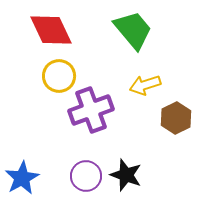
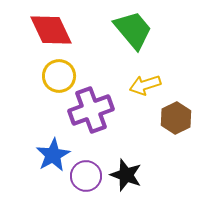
blue star: moved 31 px right, 23 px up
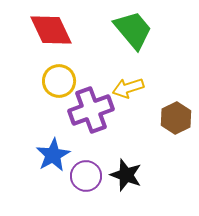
yellow circle: moved 5 px down
yellow arrow: moved 17 px left, 3 px down
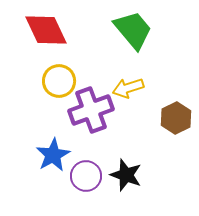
red diamond: moved 5 px left
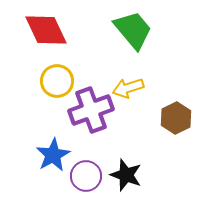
yellow circle: moved 2 px left
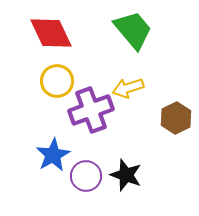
red diamond: moved 5 px right, 3 px down
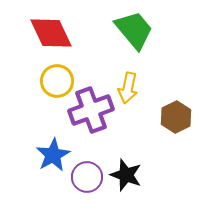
green trapezoid: moved 1 px right
yellow arrow: rotated 60 degrees counterclockwise
brown hexagon: moved 1 px up
purple circle: moved 1 px right, 1 px down
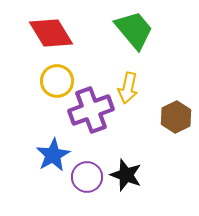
red diamond: rotated 6 degrees counterclockwise
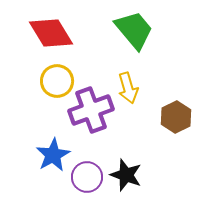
yellow arrow: rotated 28 degrees counterclockwise
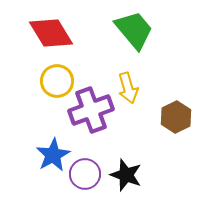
purple circle: moved 2 px left, 3 px up
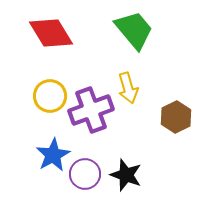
yellow circle: moved 7 px left, 15 px down
